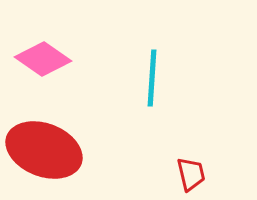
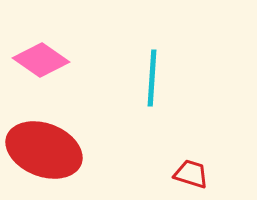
pink diamond: moved 2 px left, 1 px down
red trapezoid: rotated 60 degrees counterclockwise
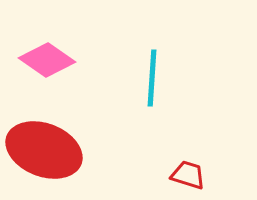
pink diamond: moved 6 px right
red trapezoid: moved 3 px left, 1 px down
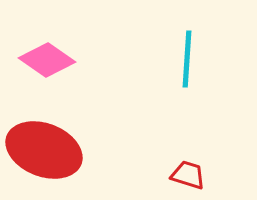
cyan line: moved 35 px right, 19 px up
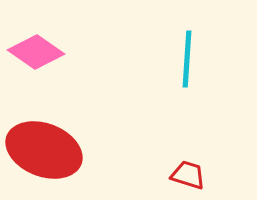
pink diamond: moved 11 px left, 8 px up
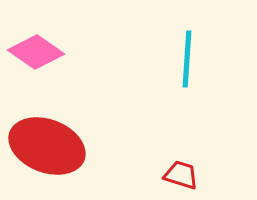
red ellipse: moved 3 px right, 4 px up
red trapezoid: moved 7 px left
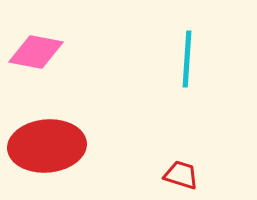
pink diamond: rotated 24 degrees counterclockwise
red ellipse: rotated 26 degrees counterclockwise
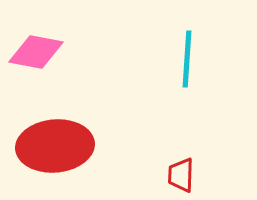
red ellipse: moved 8 px right
red trapezoid: rotated 105 degrees counterclockwise
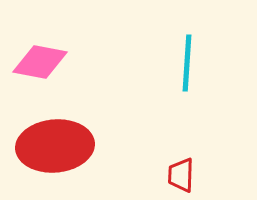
pink diamond: moved 4 px right, 10 px down
cyan line: moved 4 px down
